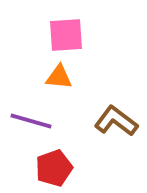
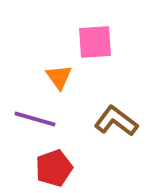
pink square: moved 29 px right, 7 px down
orange triangle: rotated 48 degrees clockwise
purple line: moved 4 px right, 2 px up
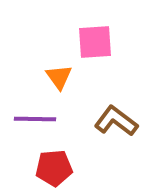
purple line: rotated 15 degrees counterclockwise
red pentagon: rotated 15 degrees clockwise
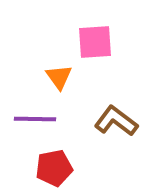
red pentagon: rotated 6 degrees counterclockwise
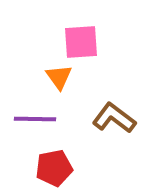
pink square: moved 14 px left
brown L-shape: moved 2 px left, 3 px up
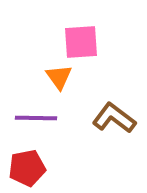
purple line: moved 1 px right, 1 px up
red pentagon: moved 27 px left
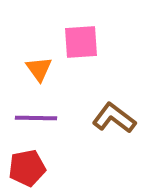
orange triangle: moved 20 px left, 8 px up
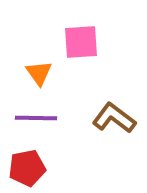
orange triangle: moved 4 px down
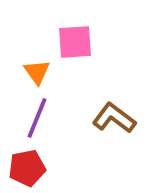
pink square: moved 6 px left
orange triangle: moved 2 px left, 1 px up
purple line: moved 1 px right; rotated 69 degrees counterclockwise
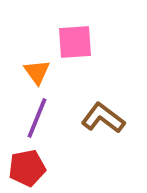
brown L-shape: moved 11 px left
